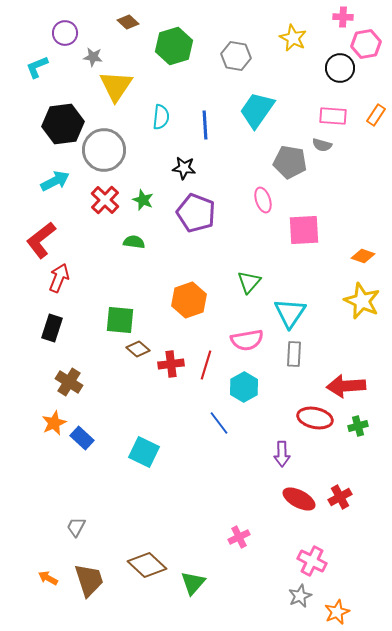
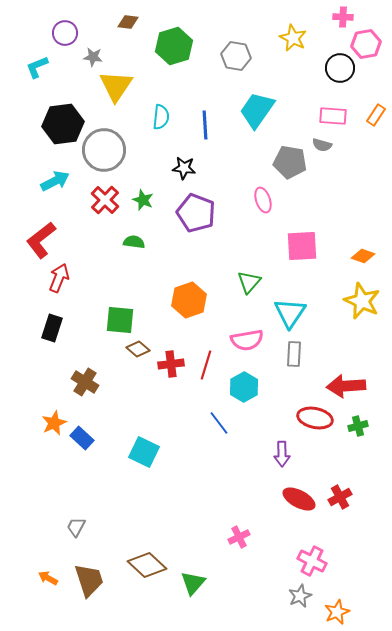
brown diamond at (128, 22): rotated 35 degrees counterclockwise
pink square at (304, 230): moved 2 px left, 16 px down
brown cross at (69, 382): moved 16 px right
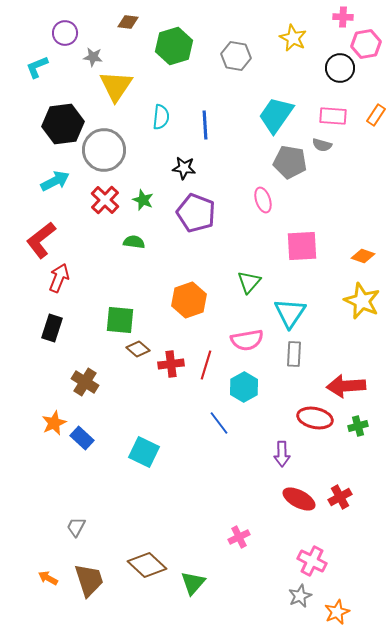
cyan trapezoid at (257, 110): moved 19 px right, 5 px down
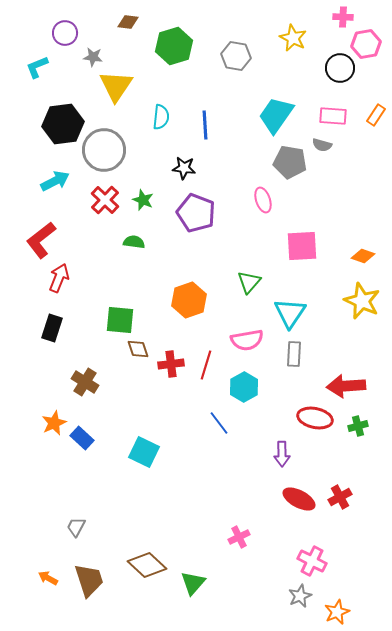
brown diamond at (138, 349): rotated 30 degrees clockwise
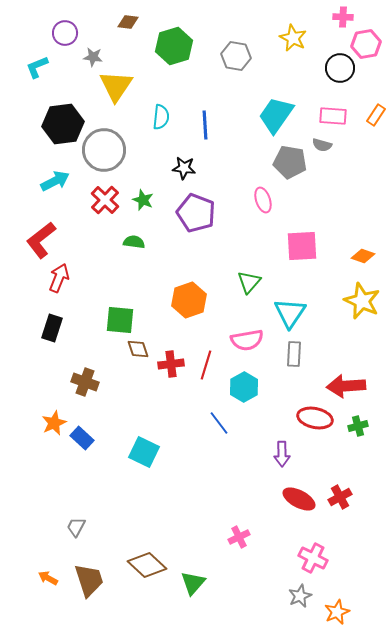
brown cross at (85, 382): rotated 12 degrees counterclockwise
pink cross at (312, 561): moved 1 px right, 3 px up
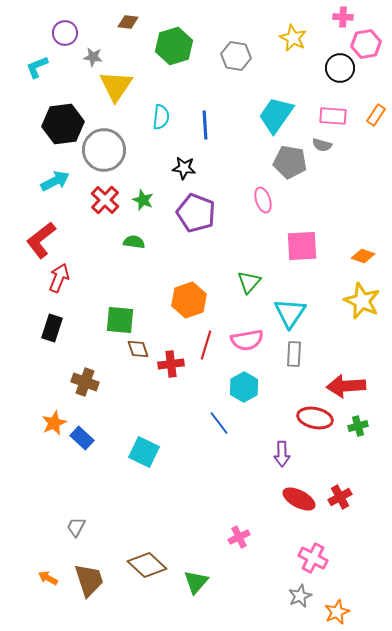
red line at (206, 365): moved 20 px up
green triangle at (193, 583): moved 3 px right, 1 px up
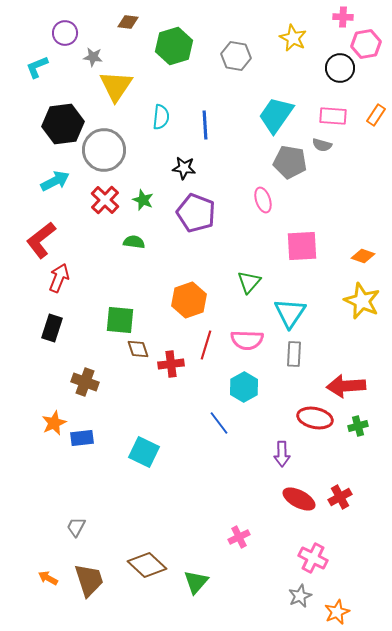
pink semicircle at (247, 340): rotated 12 degrees clockwise
blue rectangle at (82, 438): rotated 50 degrees counterclockwise
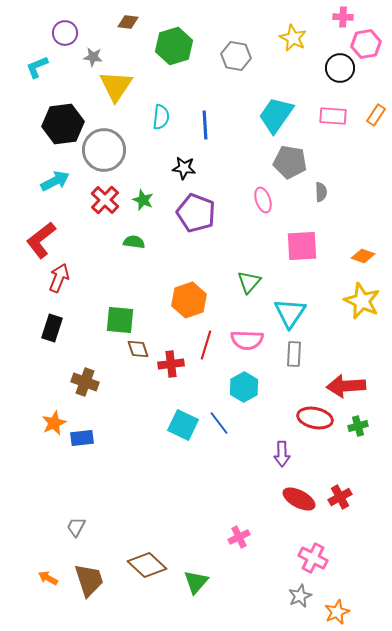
gray semicircle at (322, 145): moved 1 px left, 47 px down; rotated 108 degrees counterclockwise
cyan square at (144, 452): moved 39 px right, 27 px up
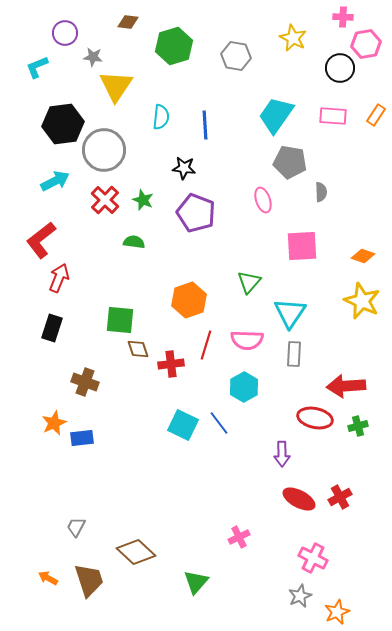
brown diamond at (147, 565): moved 11 px left, 13 px up
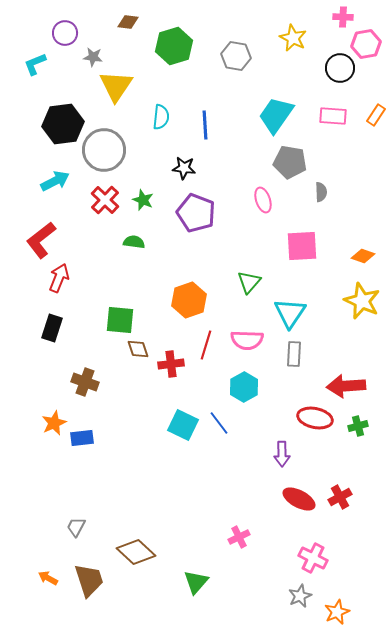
cyan L-shape at (37, 67): moved 2 px left, 3 px up
